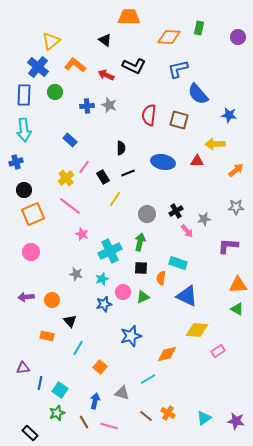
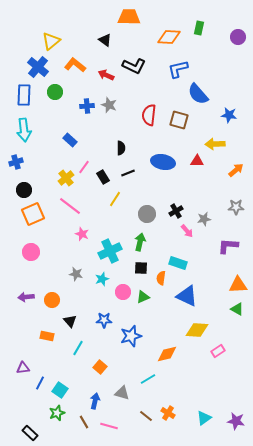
blue star at (104, 304): moved 16 px down; rotated 14 degrees clockwise
blue line at (40, 383): rotated 16 degrees clockwise
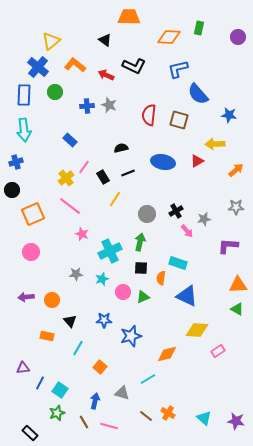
black semicircle at (121, 148): rotated 104 degrees counterclockwise
red triangle at (197, 161): rotated 32 degrees counterclockwise
black circle at (24, 190): moved 12 px left
gray star at (76, 274): rotated 16 degrees counterclockwise
cyan triangle at (204, 418): rotated 42 degrees counterclockwise
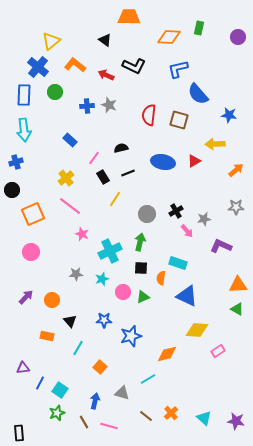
red triangle at (197, 161): moved 3 px left
pink line at (84, 167): moved 10 px right, 9 px up
purple L-shape at (228, 246): moved 7 px left; rotated 20 degrees clockwise
purple arrow at (26, 297): rotated 140 degrees clockwise
orange cross at (168, 413): moved 3 px right; rotated 16 degrees clockwise
black rectangle at (30, 433): moved 11 px left; rotated 42 degrees clockwise
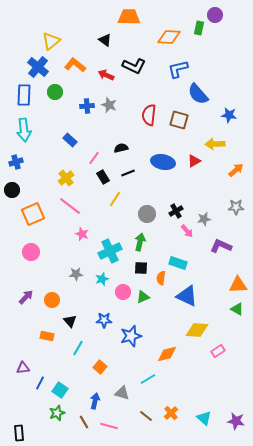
purple circle at (238, 37): moved 23 px left, 22 px up
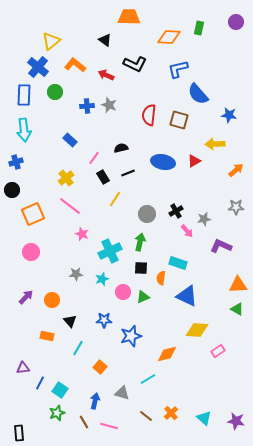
purple circle at (215, 15): moved 21 px right, 7 px down
black L-shape at (134, 66): moved 1 px right, 2 px up
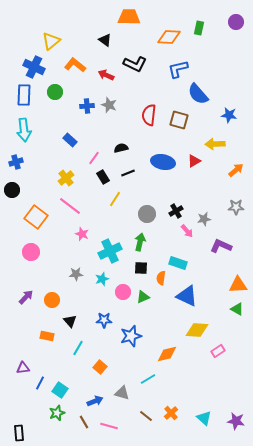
blue cross at (38, 67): moved 4 px left; rotated 15 degrees counterclockwise
orange square at (33, 214): moved 3 px right, 3 px down; rotated 30 degrees counterclockwise
blue arrow at (95, 401): rotated 56 degrees clockwise
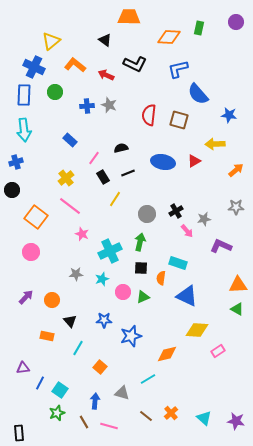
blue arrow at (95, 401): rotated 63 degrees counterclockwise
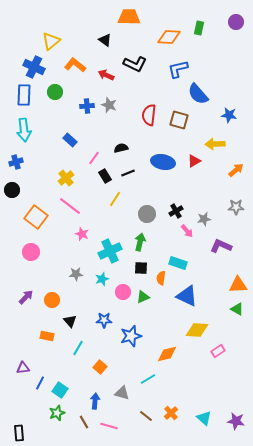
black rectangle at (103, 177): moved 2 px right, 1 px up
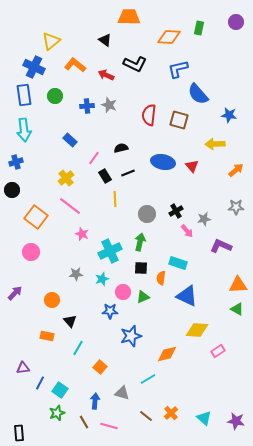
green circle at (55, 92): moved 4 px down
blue rectangle at (24, 95): rotated 10 degrees counterclockwise
red triangle at (194, 161): moved 2 px left, 5 px down; rotated 40 degrees counterclockwise
yellow line at (115, 199): rotated 35 degrees counterclockwise
purple arrow at (26, 297): moved 11 px left, 4 px up
blue star at (104, 320): moved 6 px right, 9 px up
